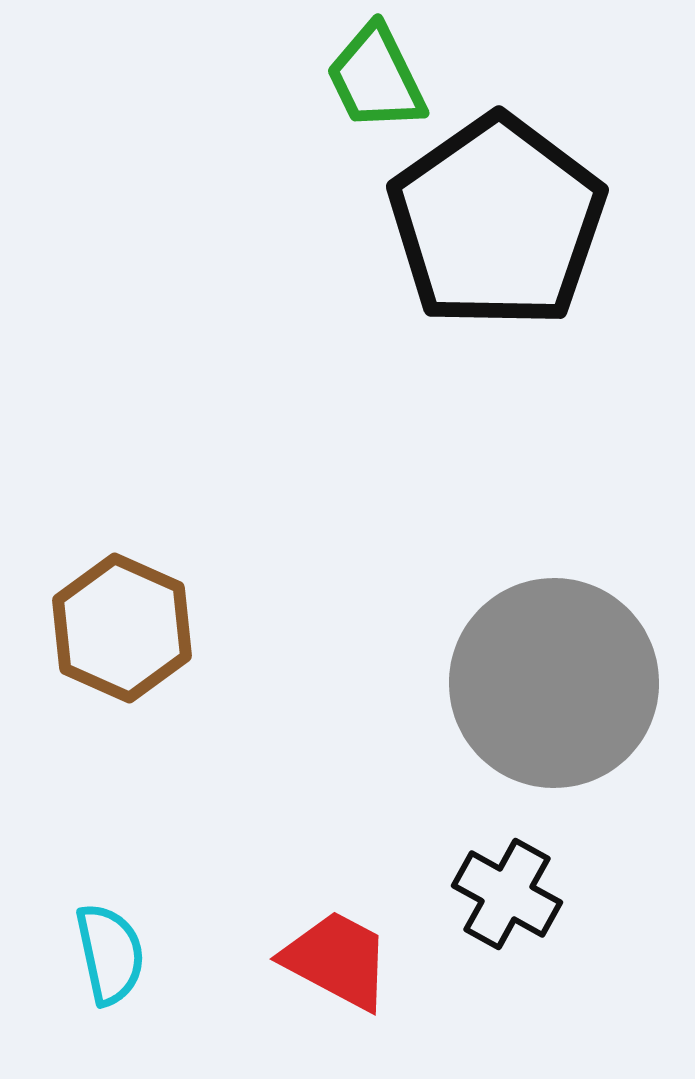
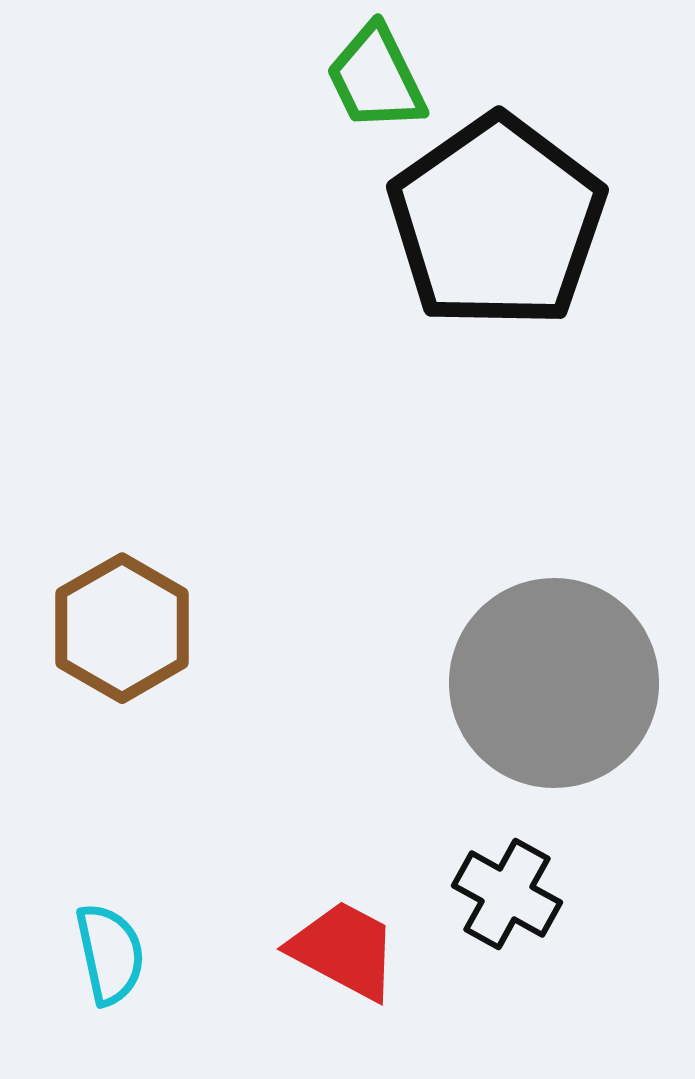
brown hexagon: rotated 6 degrees clockwise
red trapezoid: moved 7 px right, 10 px up
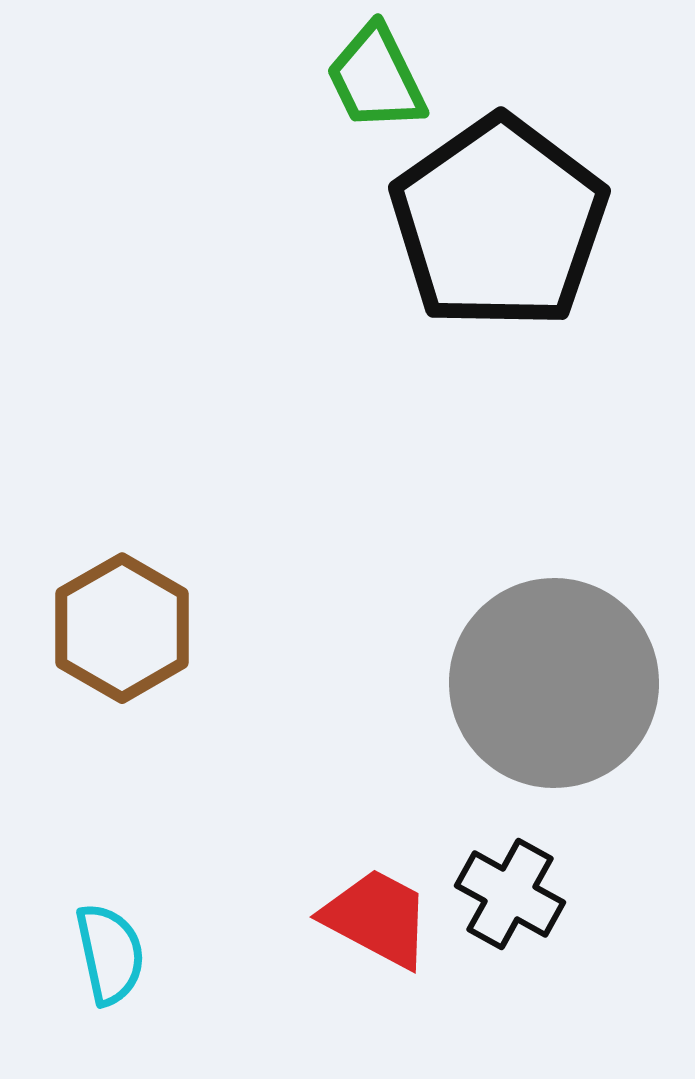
black pentagon: moved 2 px right, 1 px down
black cross: moved 3 px right
red trapezoid: moved 33 px right, 32 px up
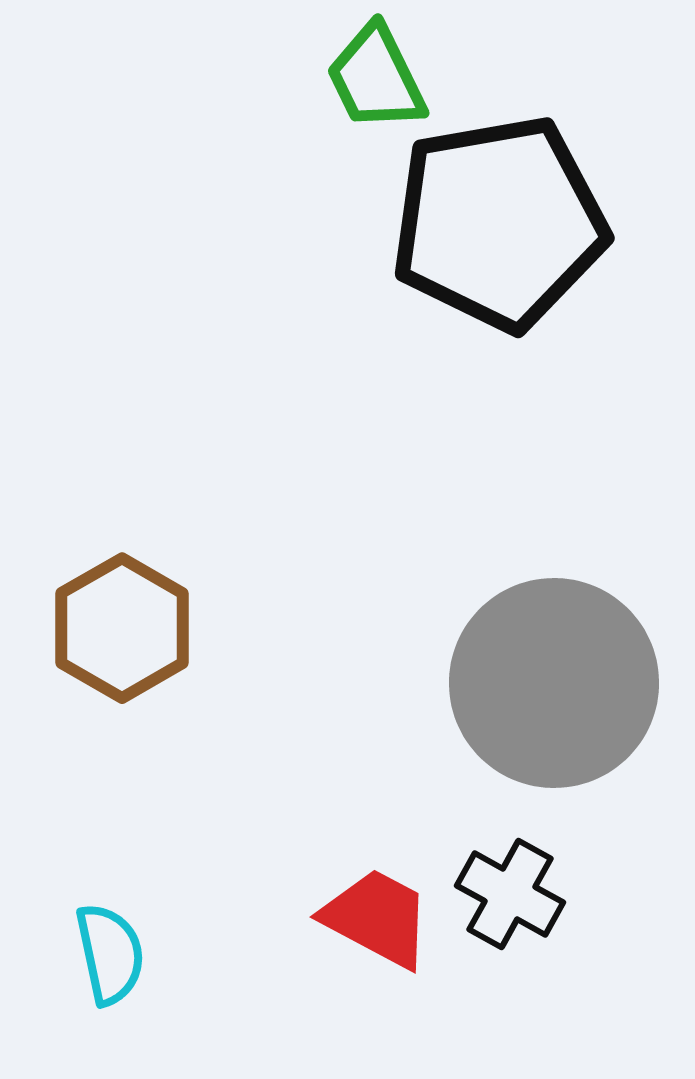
black pentagon: rotated 25 degrees clockwise
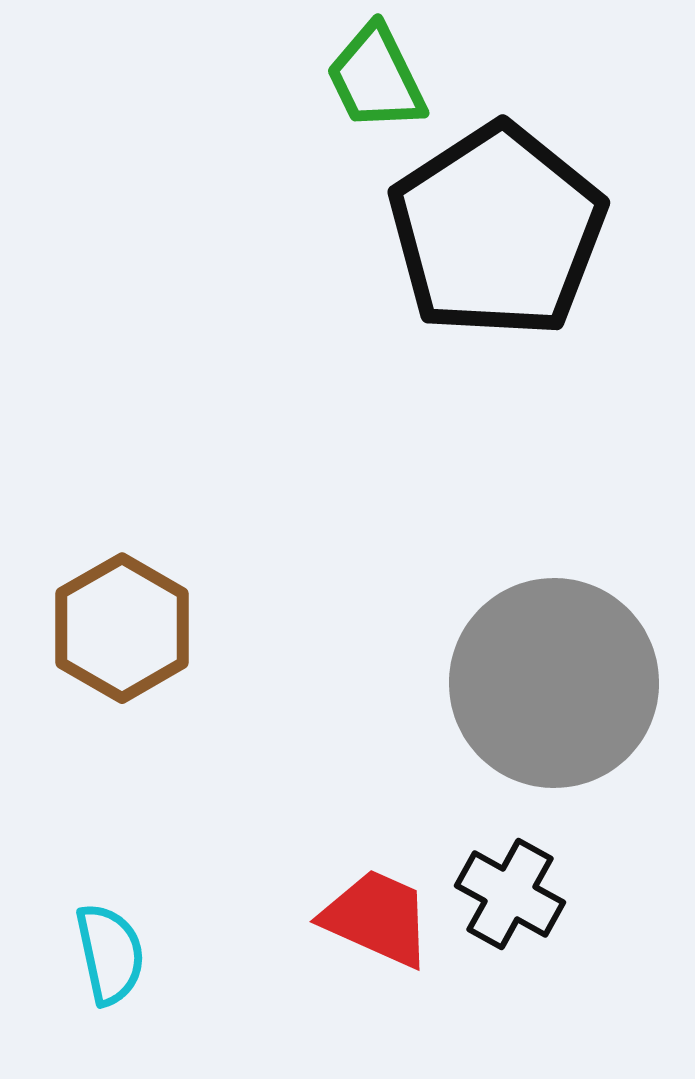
black pentagon: moved 2 px left, 8 px down; rotated 23 degrees counterclockwise
red trapezoid: rotated 4 degrees counterclockwise
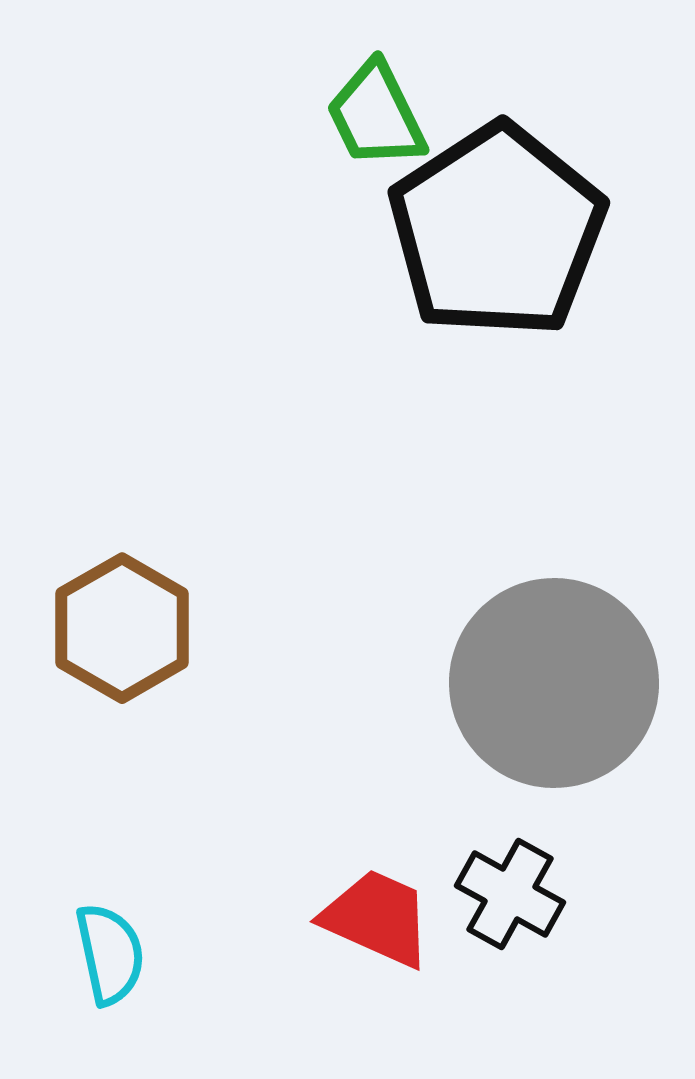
green trapezoid: moved 37 px down
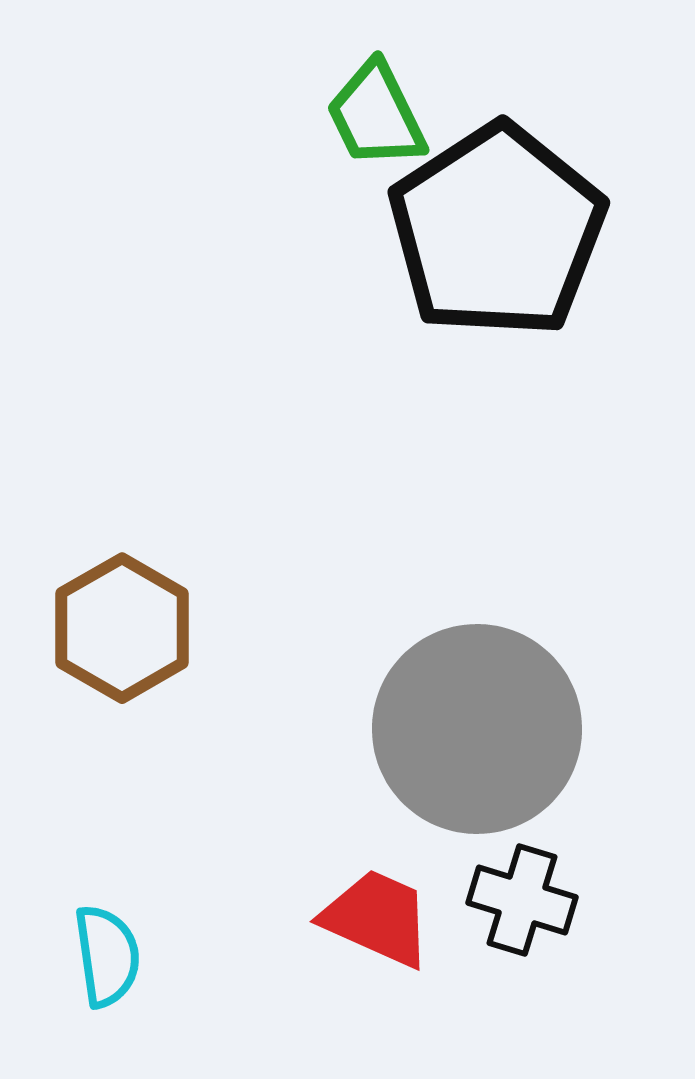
gray circle: moved 77 px left, 46 px down
black cross: moved 12 px right, 6 px down; rotated 12 degrees counterclockwise
cyan semicircle: moved 3 px left, 2 px down; rotated 4 degrees clockwise
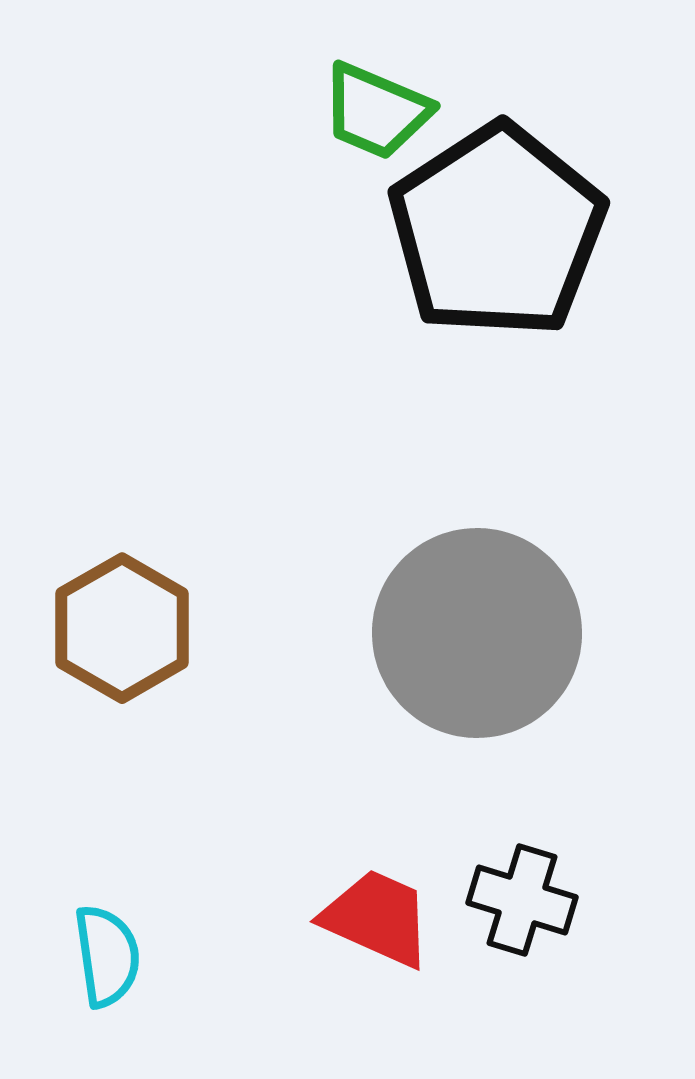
green trapezoid: moved 4 px up; rotated 41 degrees counterclockwise
gray circle: moved 96 px up
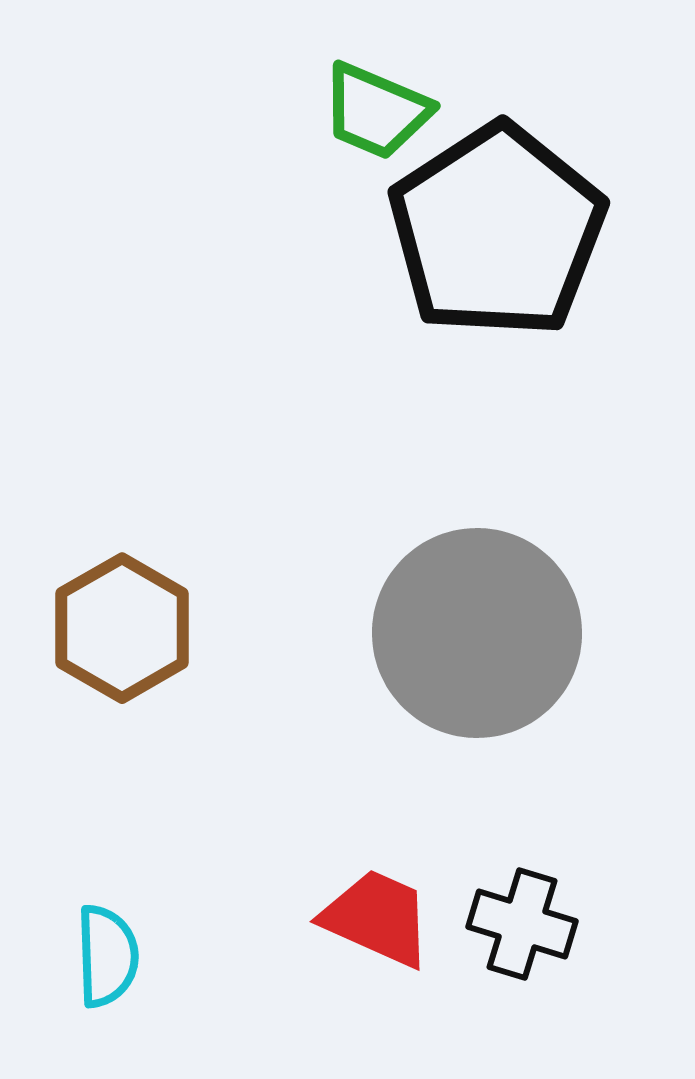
black cross: moved 24 px down
cyan semicircle: rotated 6 degrees clockwise
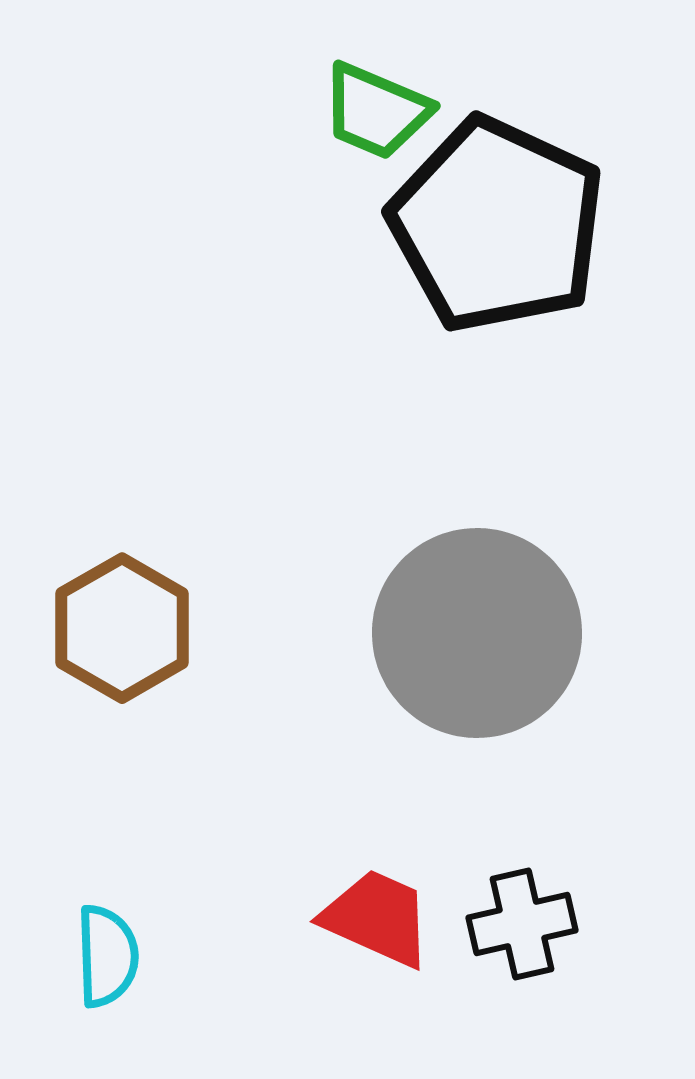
black pentagon: moved 6 px up; rotated 14 degrees counterclockwise
black cross: rotated 30 degrees counterclockwise
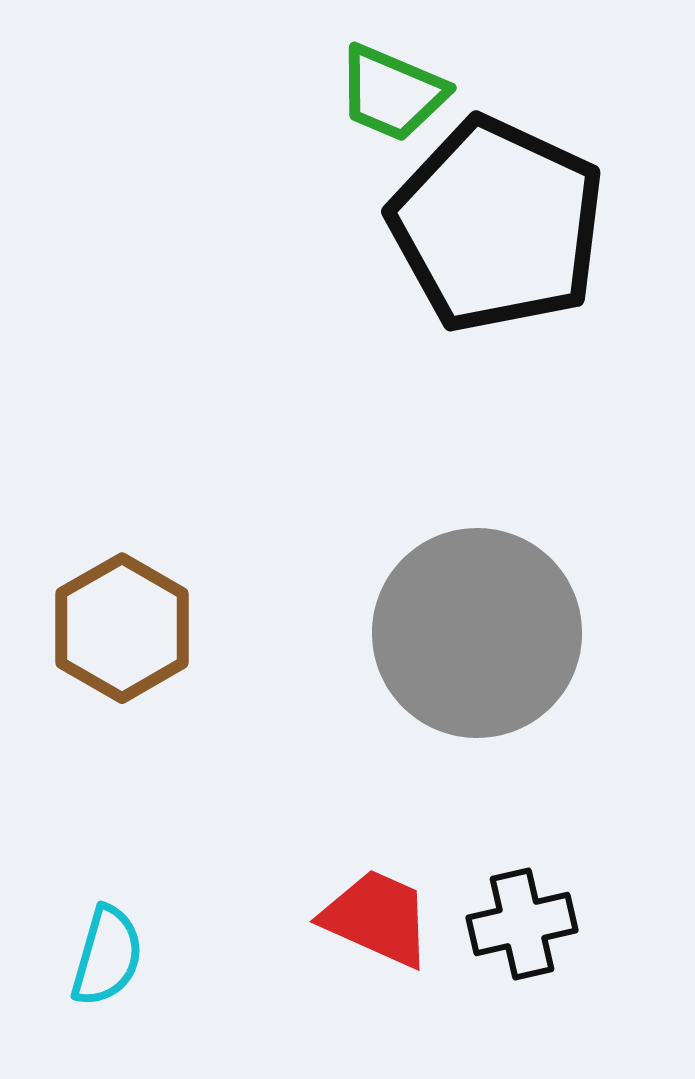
green trapezoid: moved 16 px right, 18 px up
cyan semicircle: rotated 18 degrees clockwise
